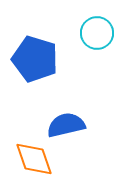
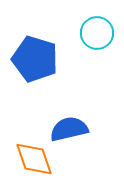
blue semicircle: moved 3 px right, 4 px down
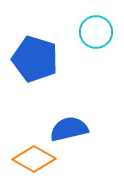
cyan circle: moved 1 px left, 1 px up
orange diamond: rotated 42 degrees counterclockwise
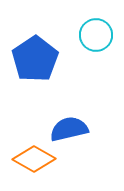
cyan circle: moved 3 px down
blue pentagon: rotated 21 degrees clockwise
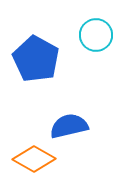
blue pentagon: moved 1 px right; rotated 9 degrees counterclockwise
blue semicircle: moved 3 px up
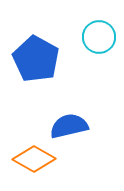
cyan circle: moved 3 px right, 2 px down
